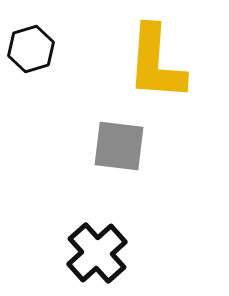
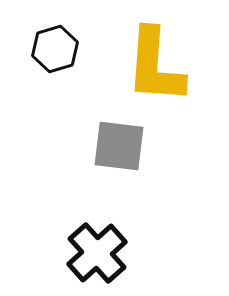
black hexagon: moved 24 px right
yellow L-shape: moved 1 px left, 3 px down
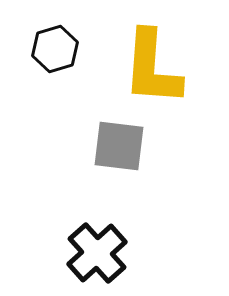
yellow L-shape: moved 3 px left, 2 px down
